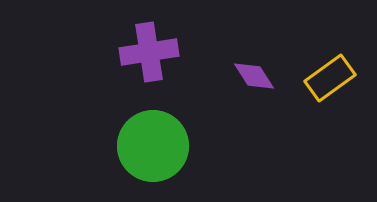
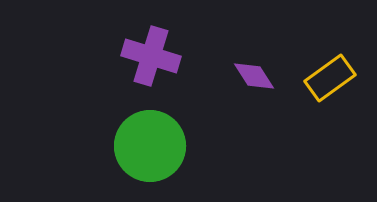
purple cross: moved 2 px right, 4 px down; rotated 26 degrees clockwise
green circle: moved 3 px left
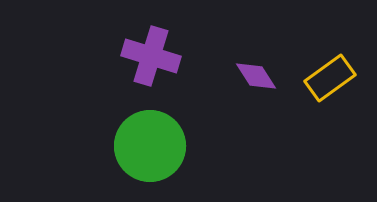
purple diamond: moved 2 px right
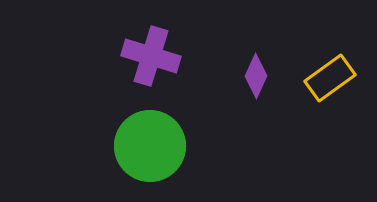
purple diamond: rotated 57 degrees clockwise
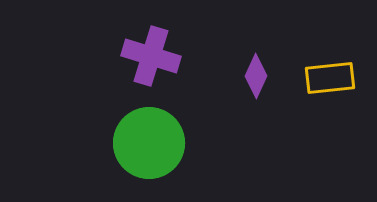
yellow rectangle: rotated 30 degrees clockwise
green circle: moved 1 px left, 3 px up
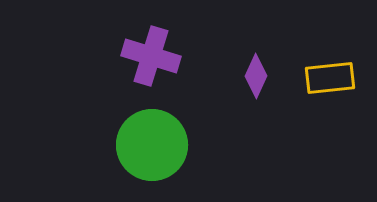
green circle: moved 3 px right, 2 px down
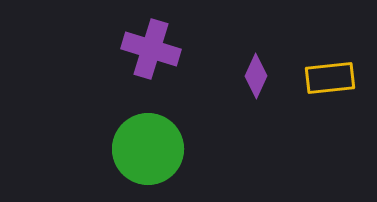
purple cross: moved 7 px up
green circle: moved 4 px left, 4 px down
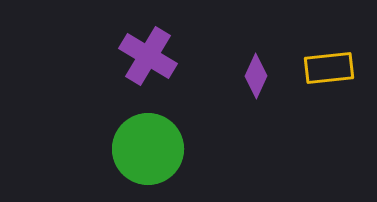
purple cross: moved 3 px left, 7 px down; rotated 14 degrees clockwise
yellow rectangle: moved 1 px left, 10 px up
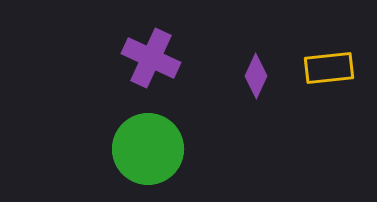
purple cross: moved 3 px right, 2 px down; rotated 6 degrees counterclockwise
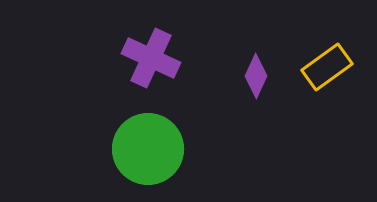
yellow rectangle: moved 2 px left, 1 px up; rotated 30 degrees counterclockwise
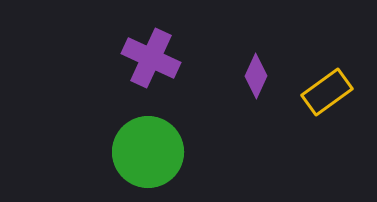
yellow rectangle: moved 25 px down
green circle: moved 3 px down
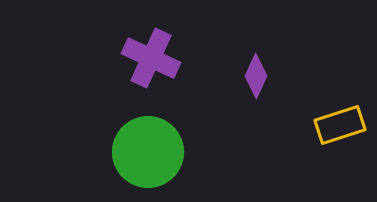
yellow rectangle: moved 13 px right, 33 px down; rotated 18 degrees clockwise
